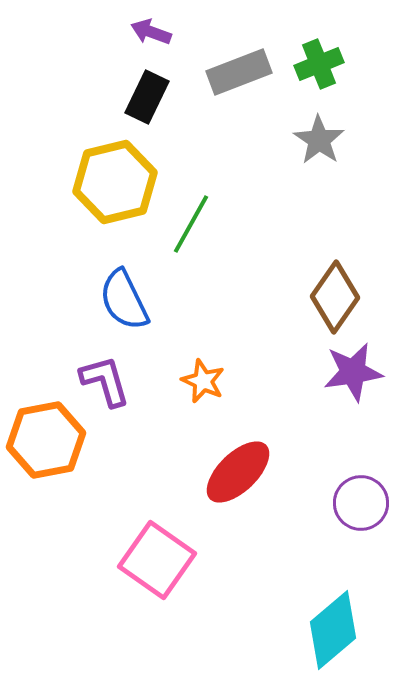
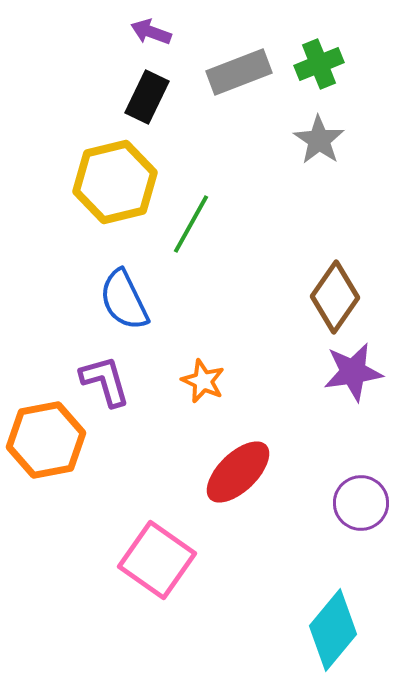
cyan diamond: rotated 10 degrees counterclockwise
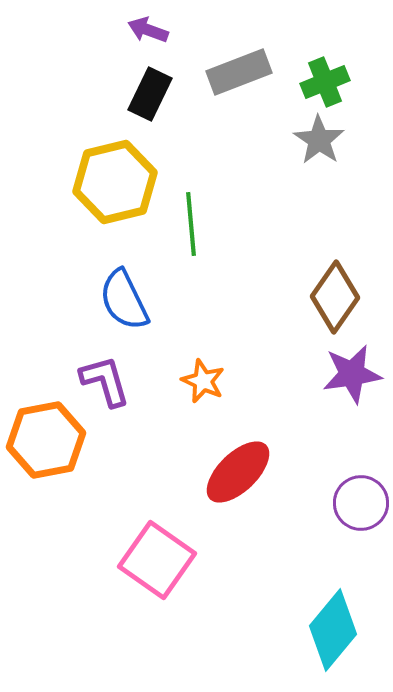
purple arrow: moved 3 px left, 2 px up
green cross: moved 6 px right, 18 px down
black rectangle: moved 3 px right, 3 px up
green line: rotated 34 degrees counterclockwise
purple star: moved 1 px left, 2 px down
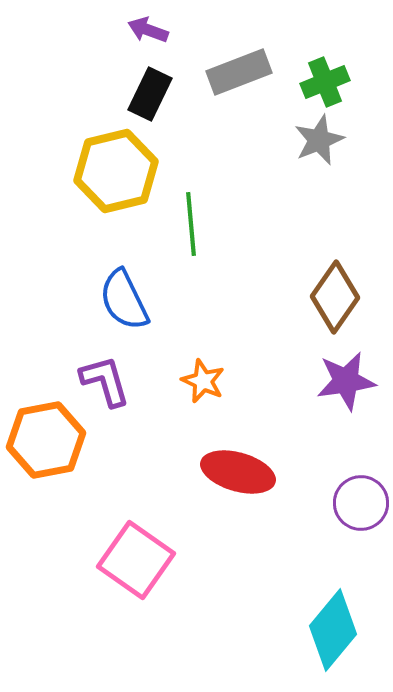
gray star: rotated 15 degrees clockwise
yellow hexagon: moved 1 px right, 11 px up
purple star: moved 6 px left, 7 px down
red ellipse: rotated 60 degrees clockwise
pink square: moved 21 px left
